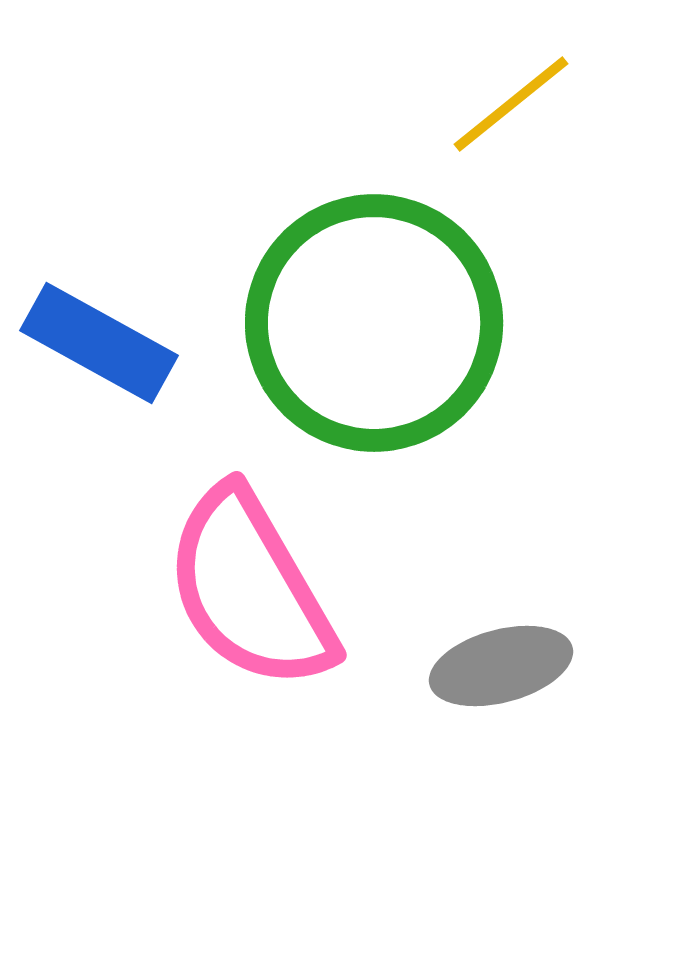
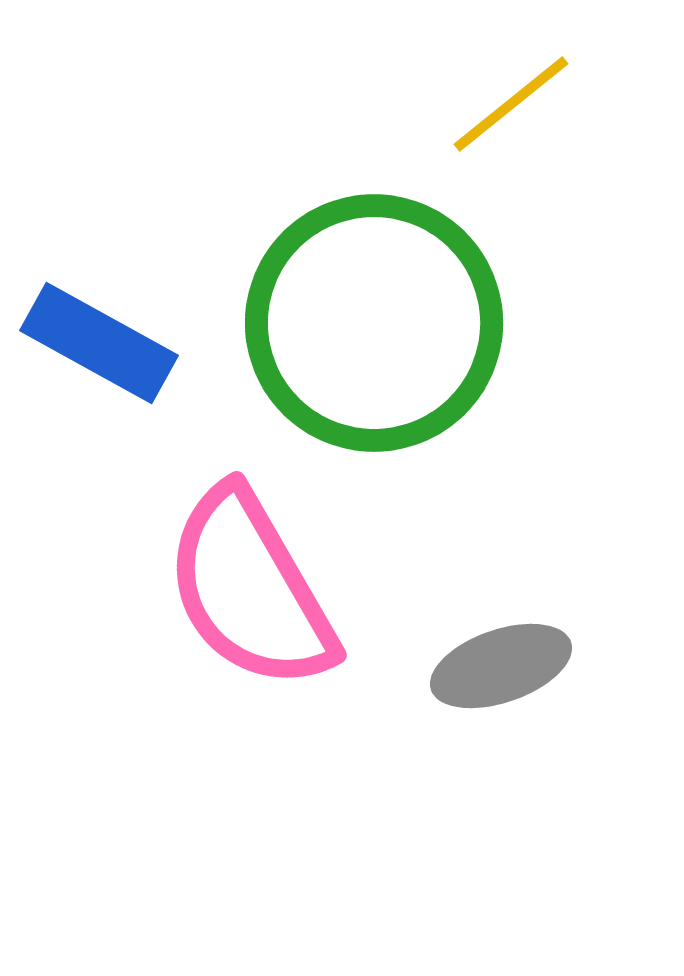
gray ellipse: rotated 4 degrees counterclockwise
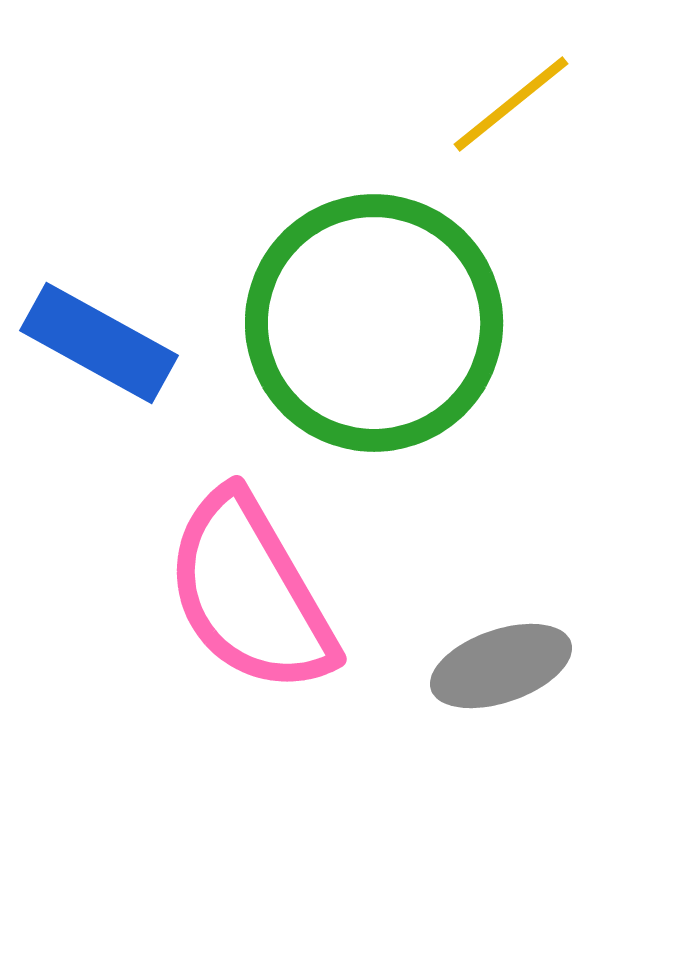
pink semicircle: moved 4 px down
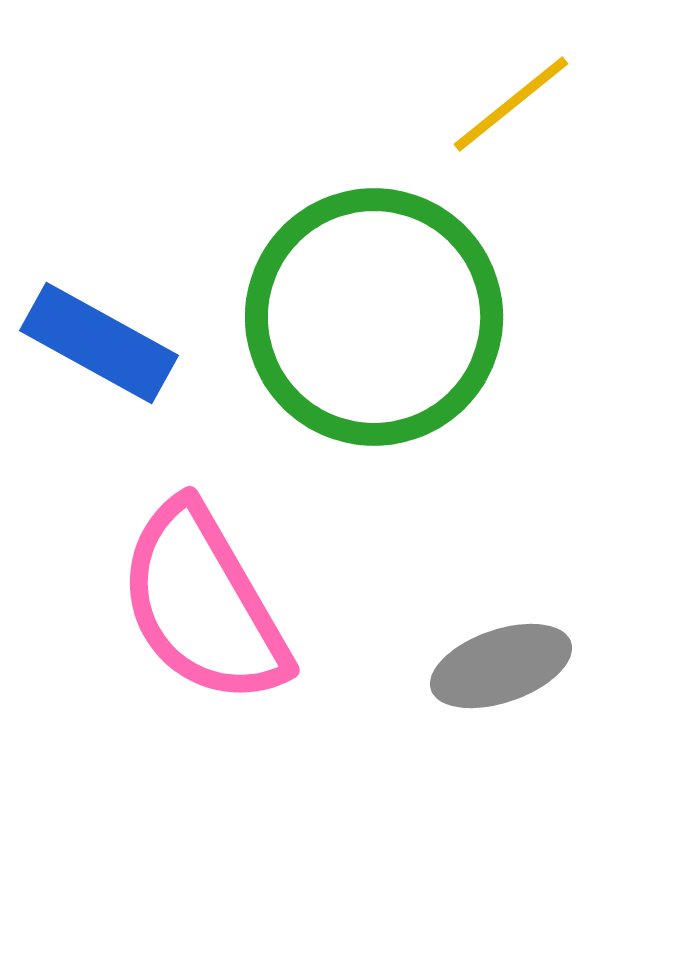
green circle: moved 6 px up
pink semicircle: moved 47 px left, 11 px down
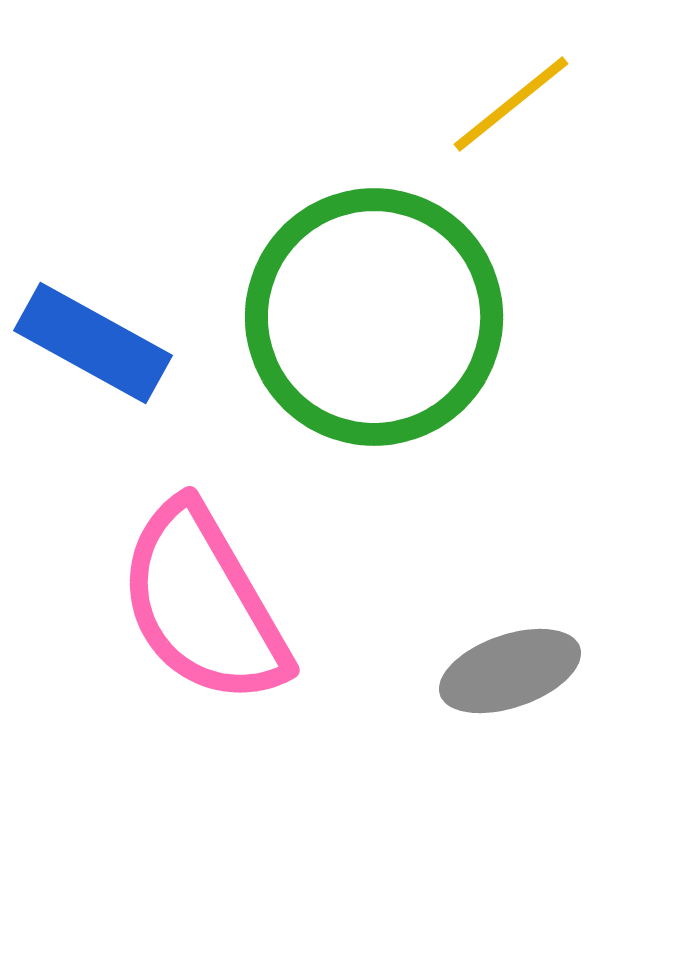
blue rectangle: moved 6 px left
gray ellipse: moved 9 px right, 5 px down
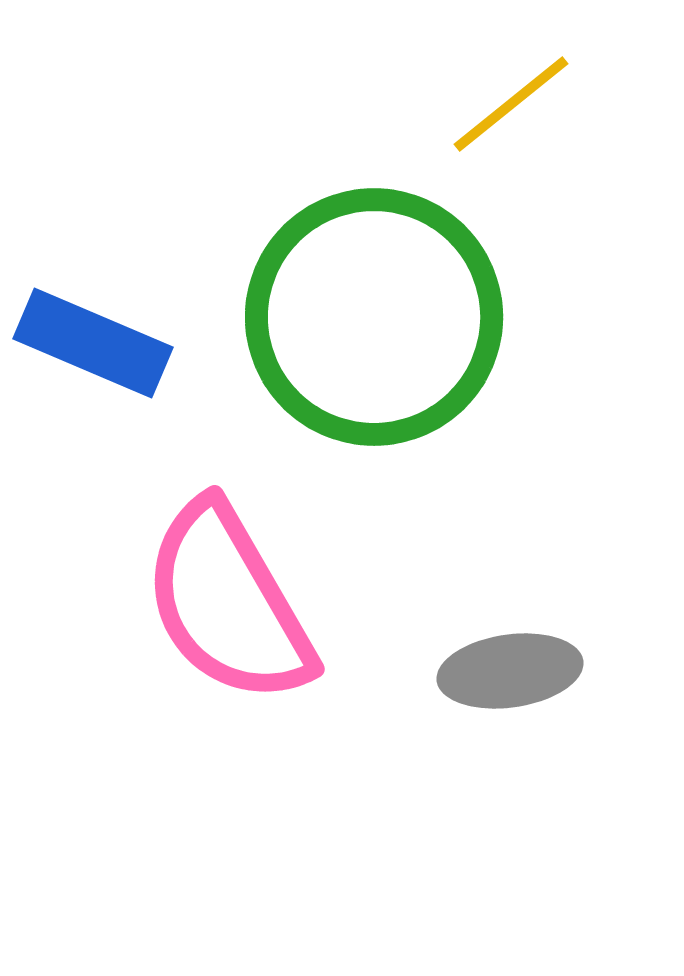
blue rectangle: rotated 6 degrees counterclockwise
pink semicircle: moved 25 px right, 1 px up
gray ellipse: rotated 11 degrees clockwise
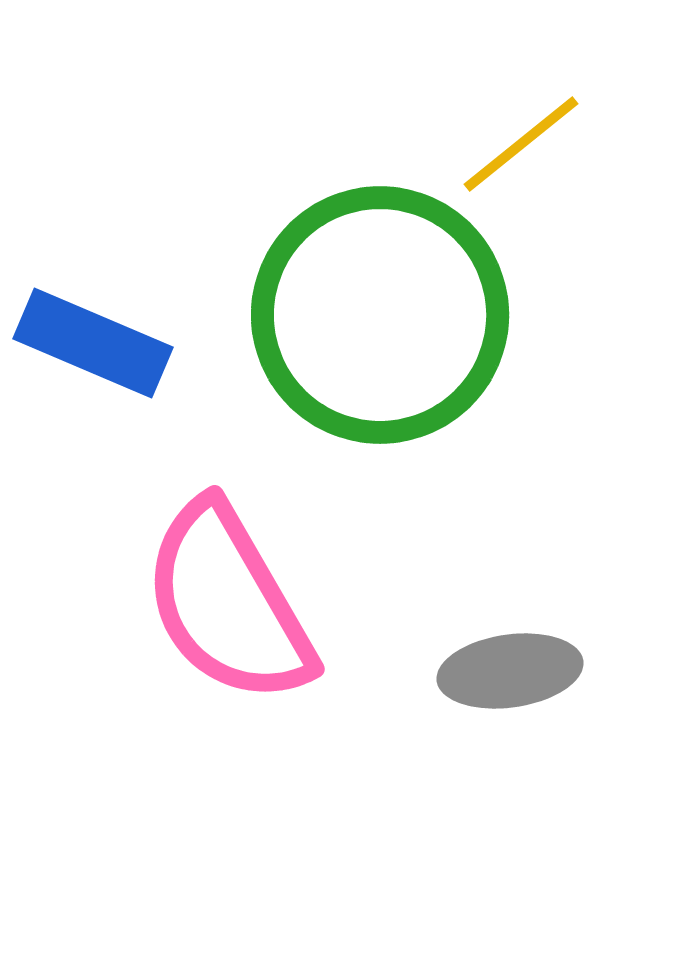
yellow line: moved 10 px right, 40 px down
green circle: moved 6 px right, 2 px up
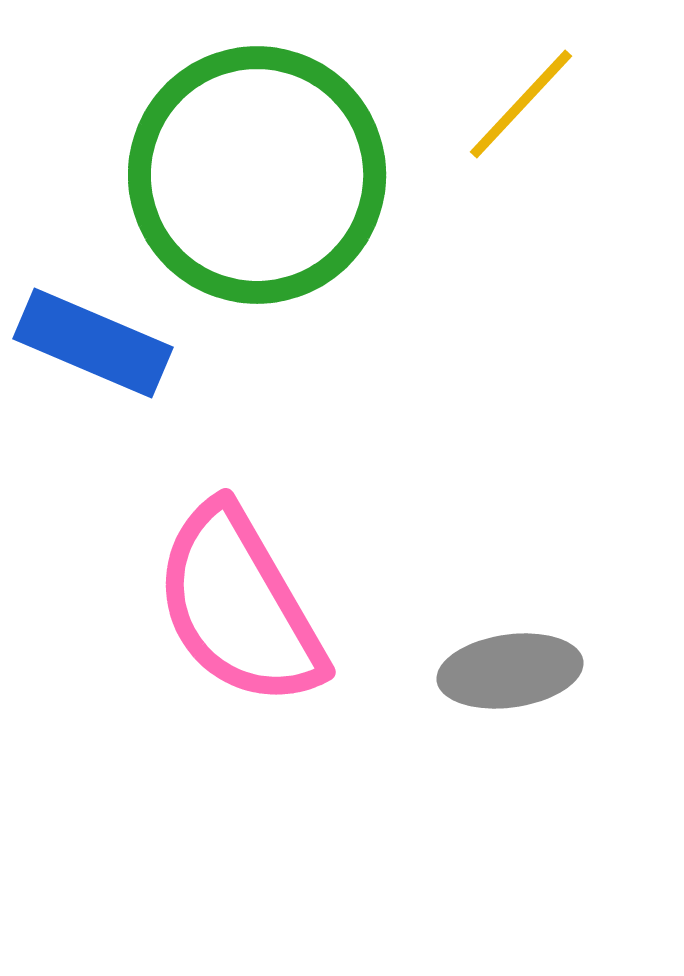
yellow line: moved 40 px up; rotated 8 degrees counterclockwise
green circle: moved 123 px left, 140 px up
pink semicircle: moved 11 px right, 3 px down
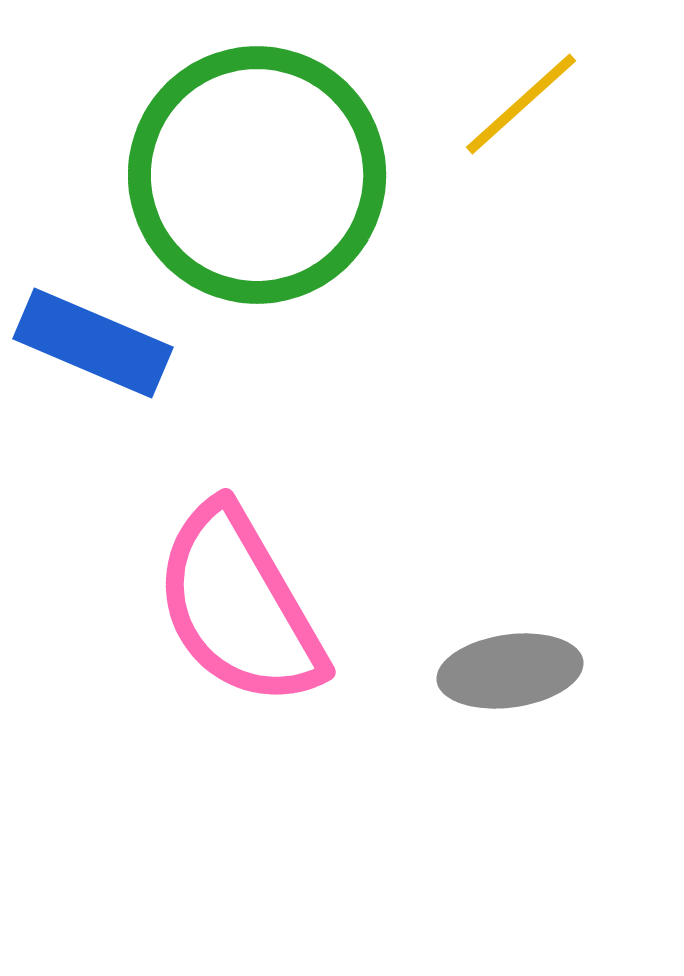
yellow line: rotated 5 degrees clockwise
